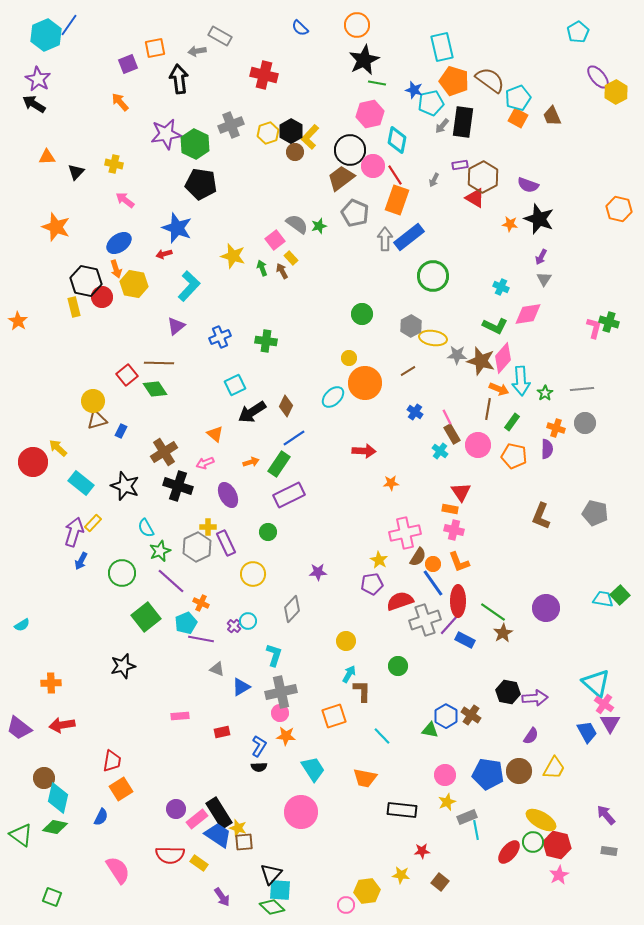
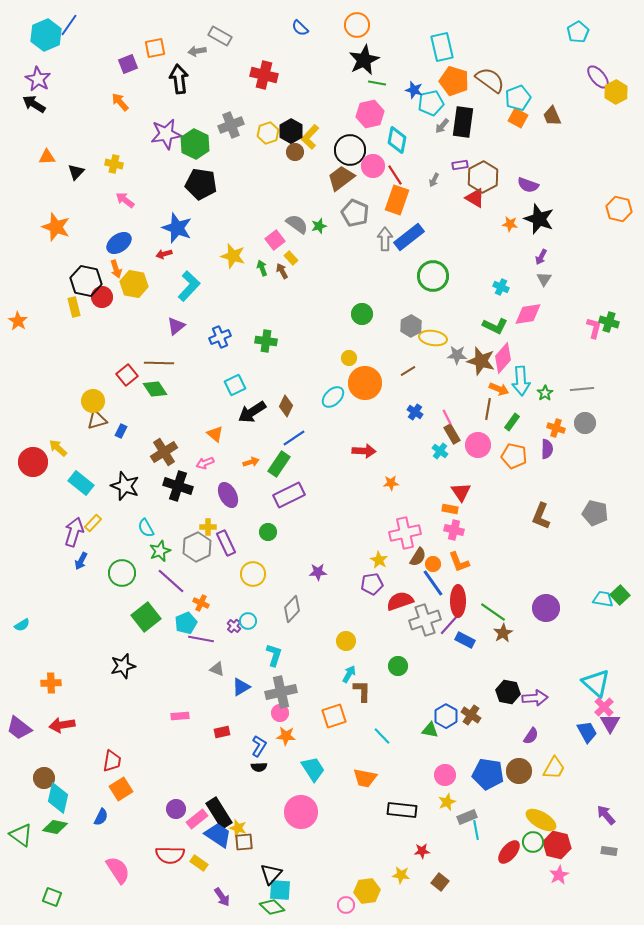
pink cross at (604, 704): moved 3 px down; rotated 12 degrees clockwise
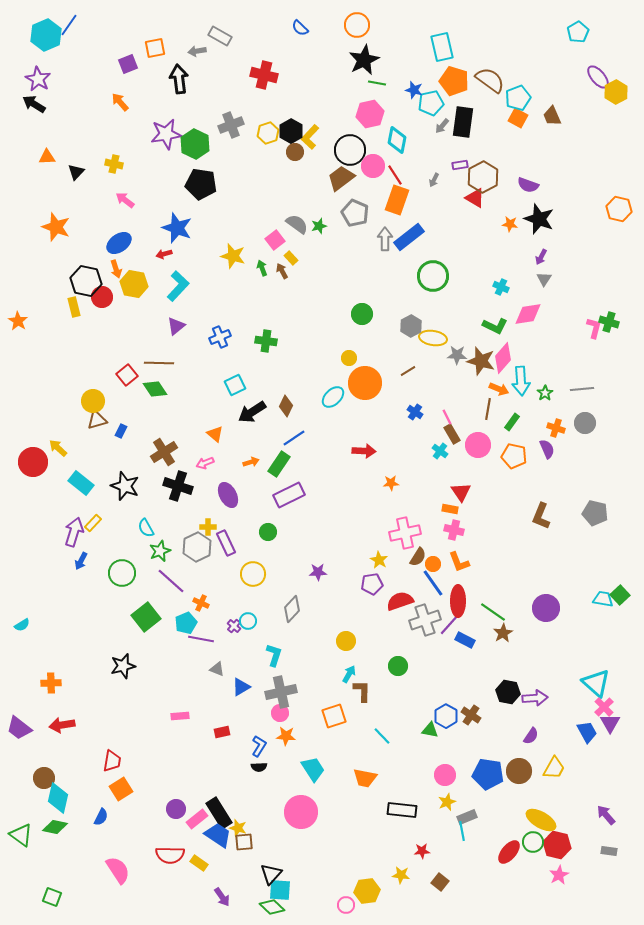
cyan L-shape at (189, 286): moved 11 px left
purple semicircle at (547, 449): rotated 24 degrees counterclockwise
cyan line at (476, 830): moved 14 px left, 1 px down
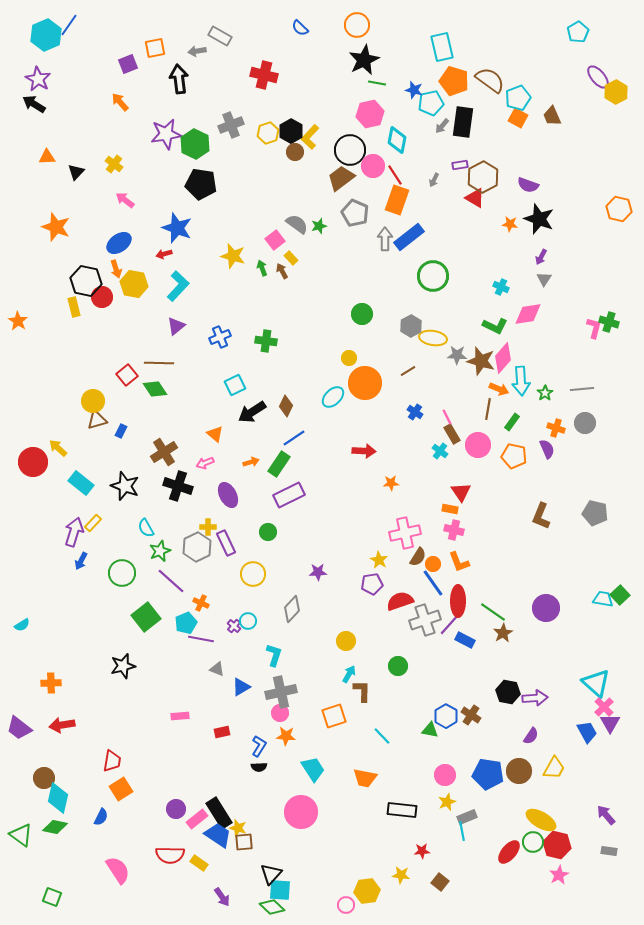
yellow cross at (114, 164): rotated 24 degrees clockwise
